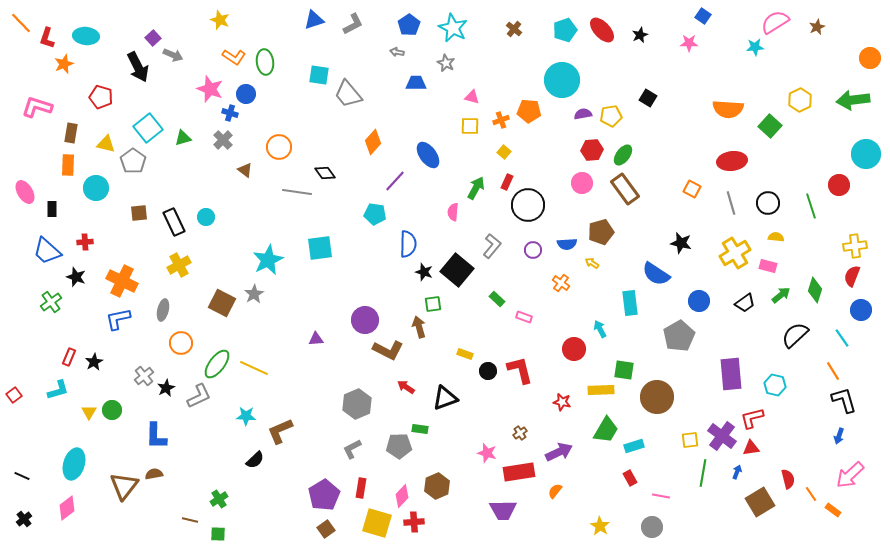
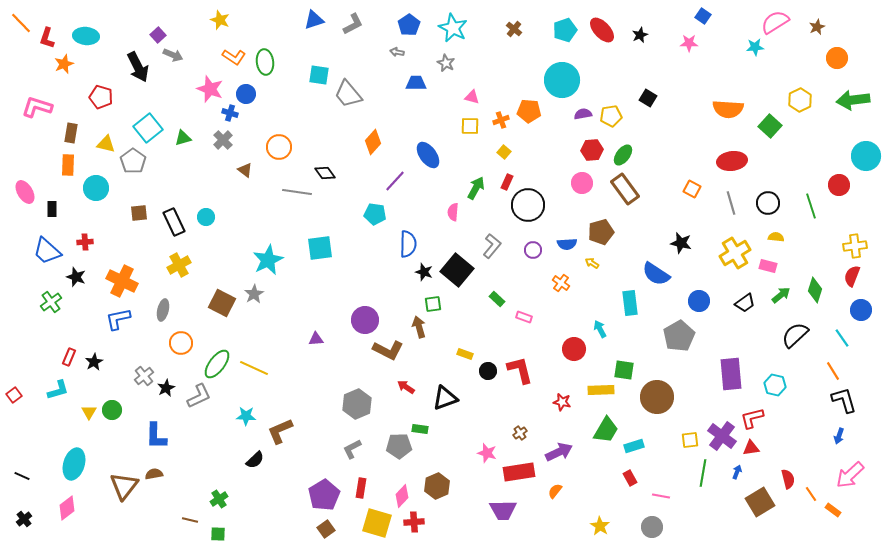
purple square at (153, 38): moved 5 px right, 3 px up
orange circle at (870, 58): moved 33 px left
cyan circle at (866, 154): moved 2 px down
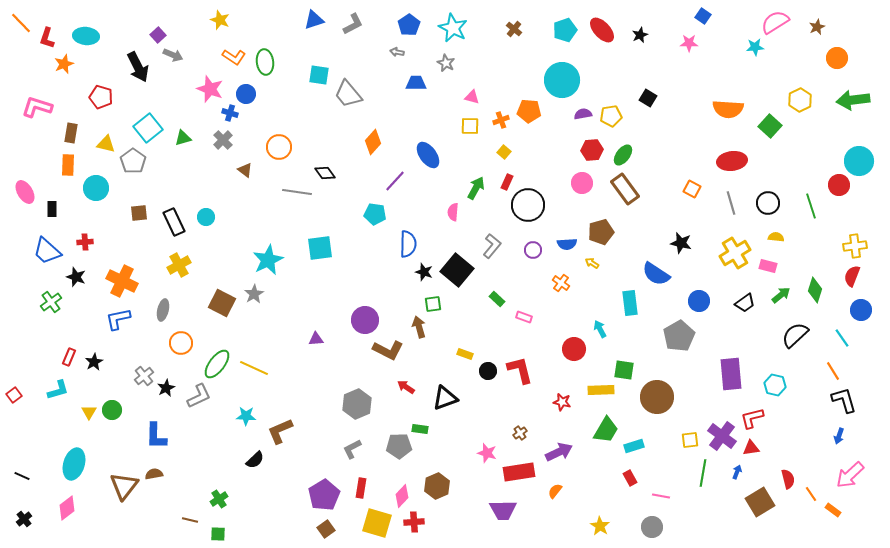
cyan circle at (866, 156): moved 7 px left, 5 px down
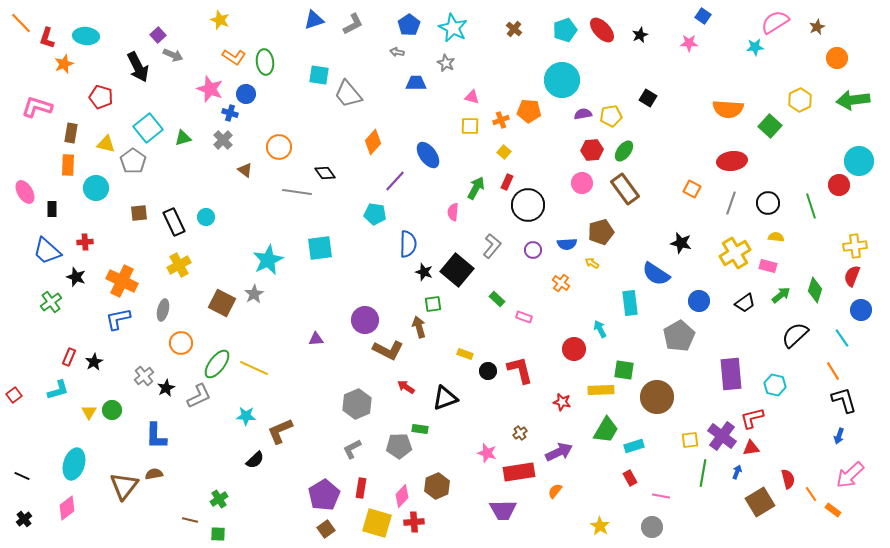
green ellipse at (623, 155): moved 1 px right, 4 px up
gray line at (731, 203): rotated 35 degrees clockwise
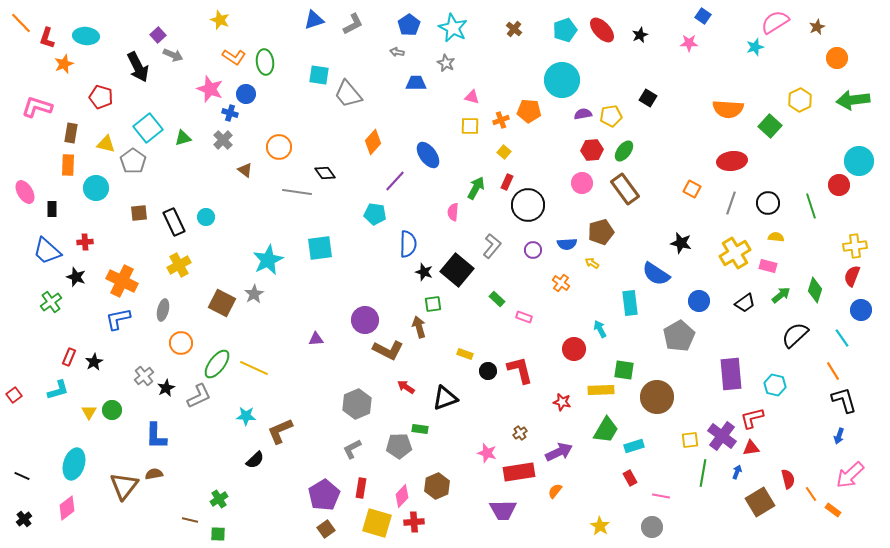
cyan star at (755, 47): rotated 12 degrees counterclockwise
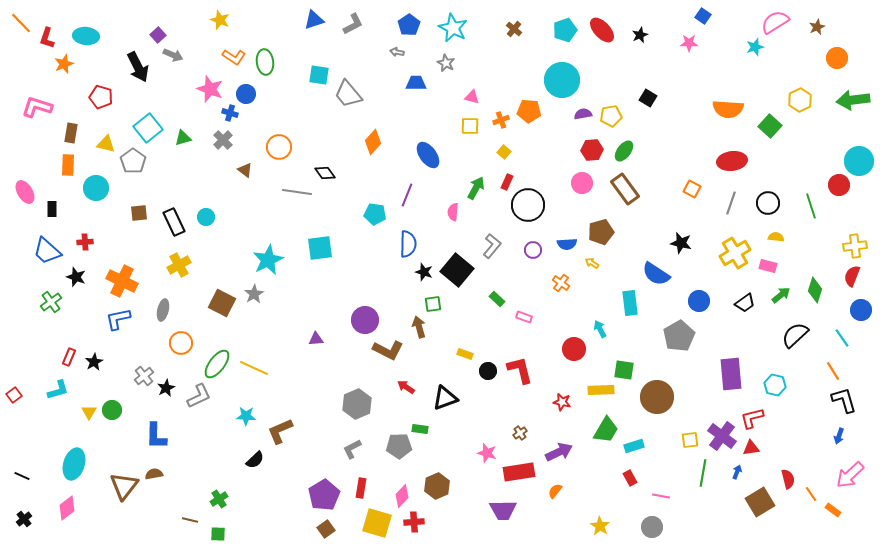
purple line at (395, 181): moved 12 px right, 14 px down; rotated 20 degrees counterclockwise
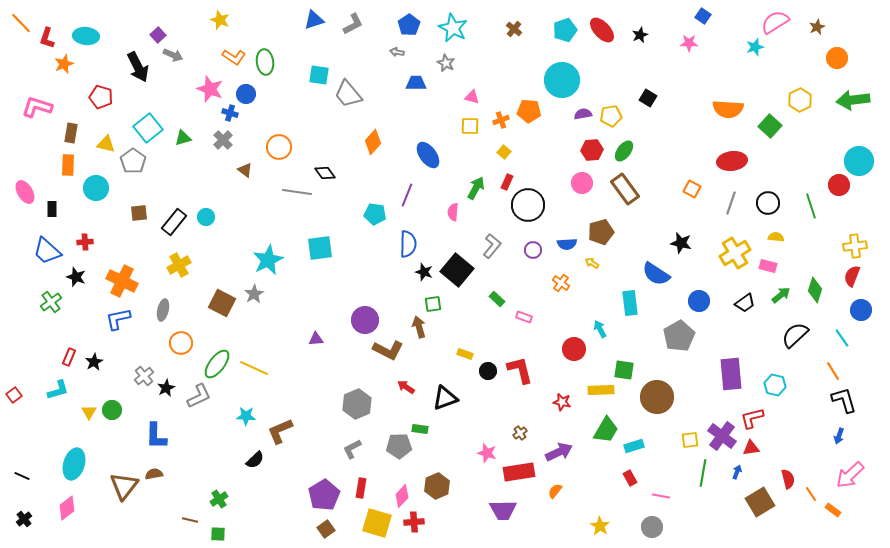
black rectangle at (174, 222): rotated 64 degrees clockwise
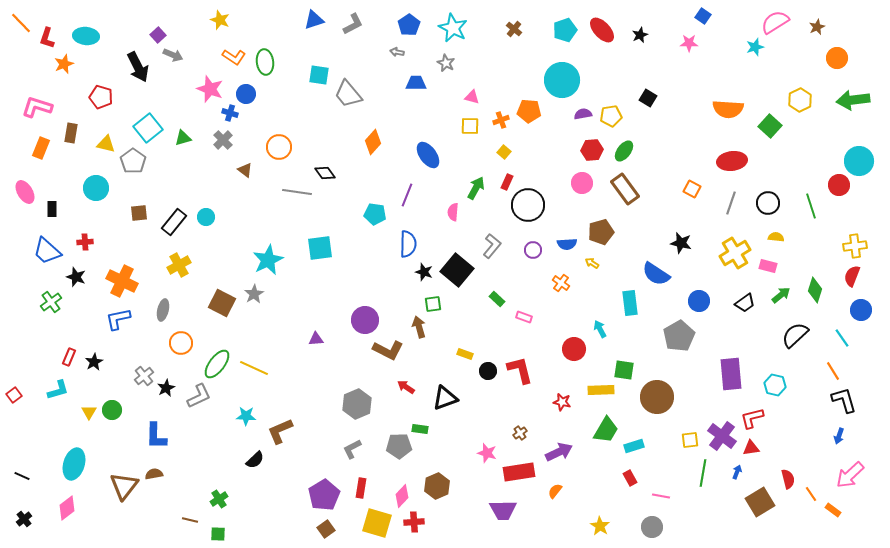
orange rectangle at (68, 165): moved 27 px left, 17 px up; rotated 20 degrees clockwise
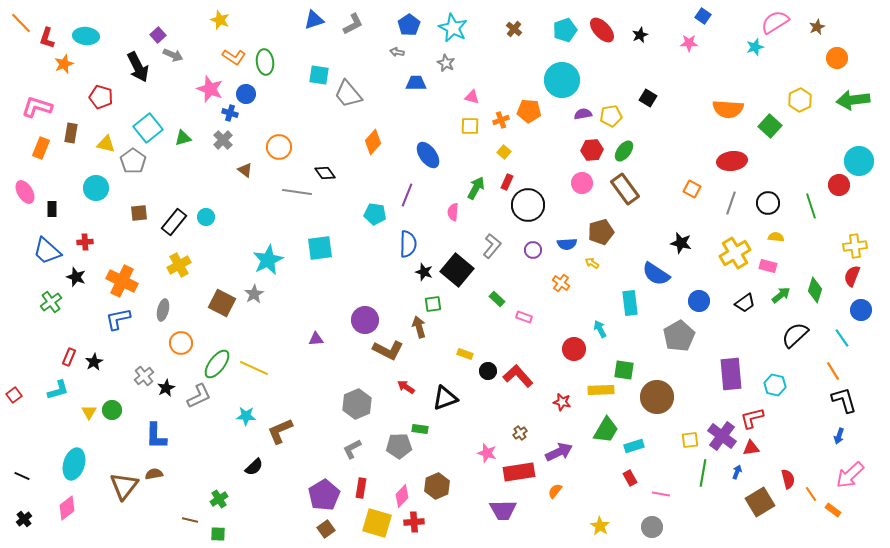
red L-shape at (520, 370): moved 2 px left, 6 px down; rotated 28 degrees counterclockwise
black semicircle at (255, 460): moved 1 px left, 7 px down
pink line at (661, 496): moved 2 px up
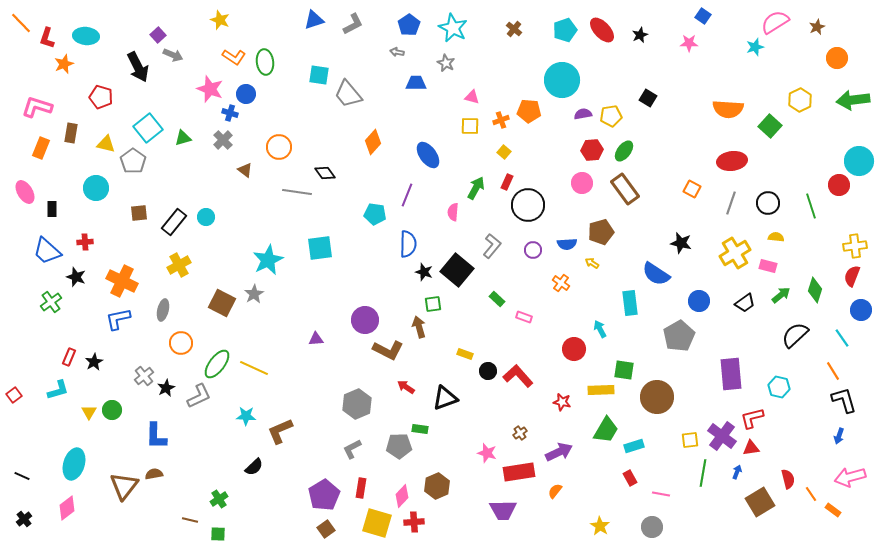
cyan hexagon at (775, 385): moved 4 px right, 2 px down
pink arrow at (850, 475): moved 2 px down; rotated 28 degrees clockwise
